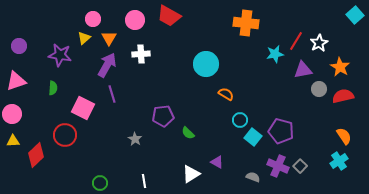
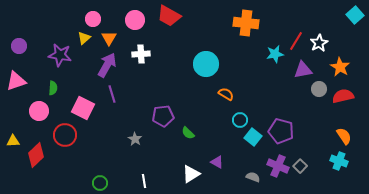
pink circle at (12, 114): moved 27 px right, 3 px up
cyan cross at (339, 161): rotated 36 degrees counterclockwise
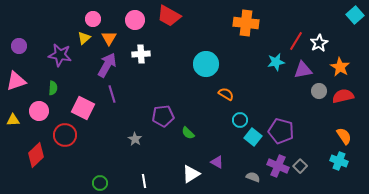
cyan star at (275, 54): moved 1 px right, 8 px down
gray circle at (319, 89): moved 2 px down
yellow triangle at (13, 141): moved 21 px up
